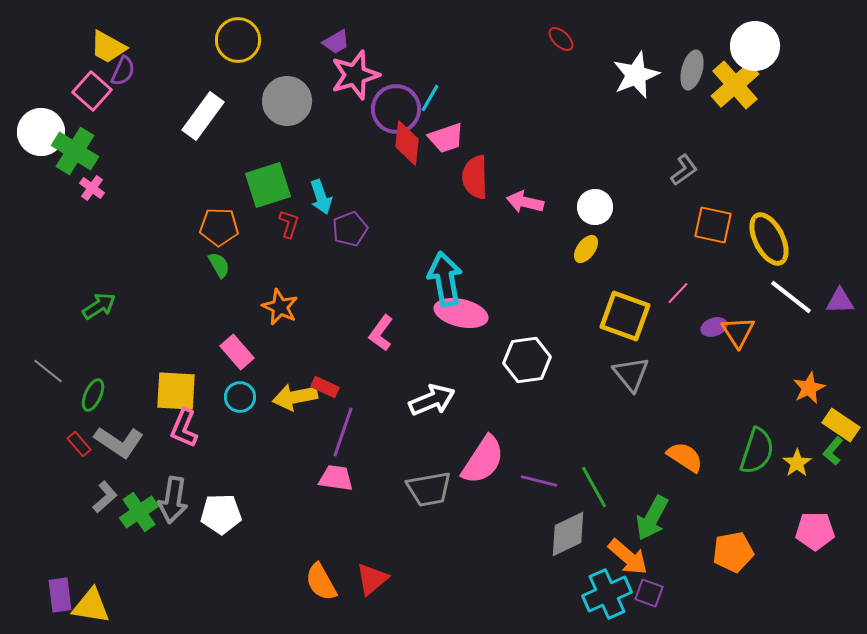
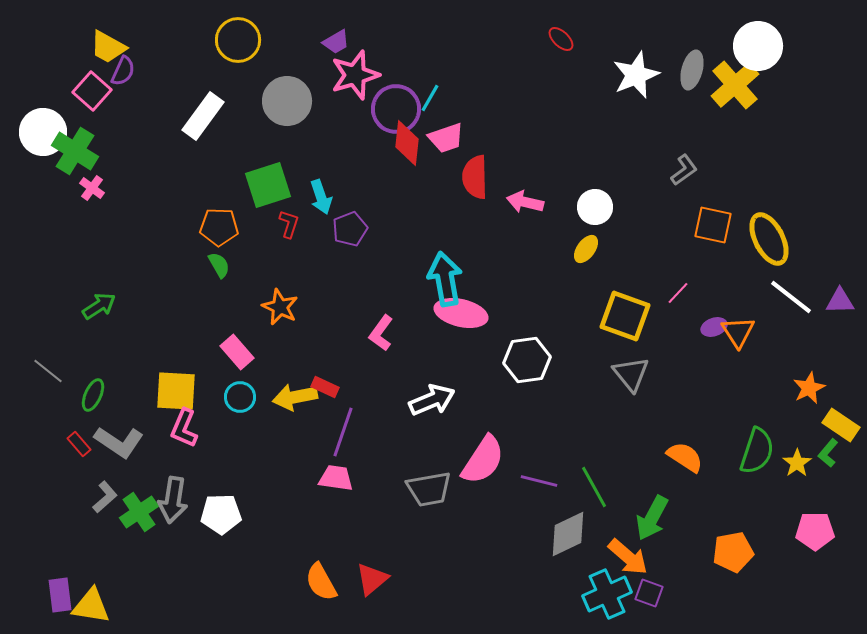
white circle at (755, 46): moved 3 px right
white circle at (41, 132): moved 2 px right
green L-shape at (833, 451): moved 5 px left, 2 px down
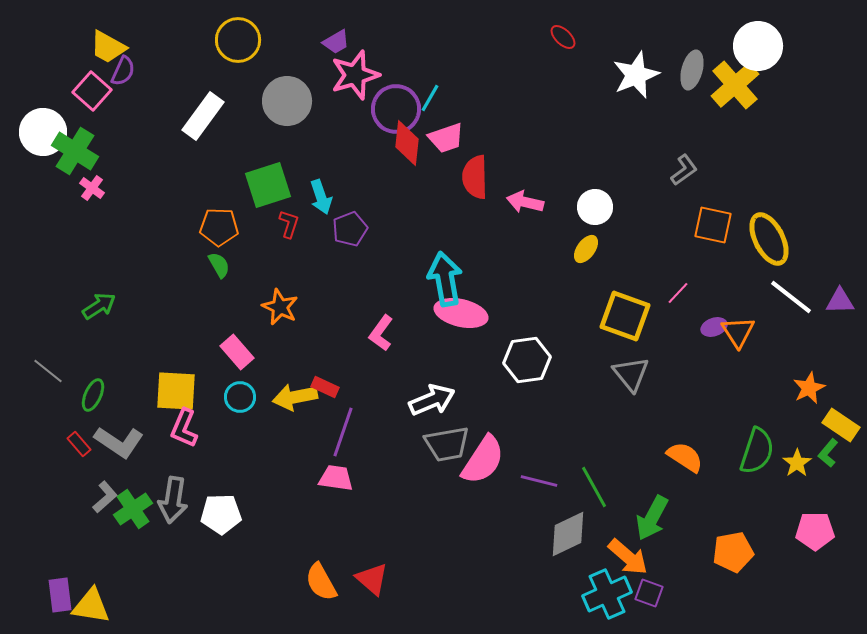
red ellipse at (561, 39): moved 2 px right, 2 px up
gray trapezoid at (429, 489): moved 18 px right, 45 px up
green cross at (139, 512): moved 6 px left, 3 px up
red triangle at (372, 579): rotated 39 degrees counterclockwise
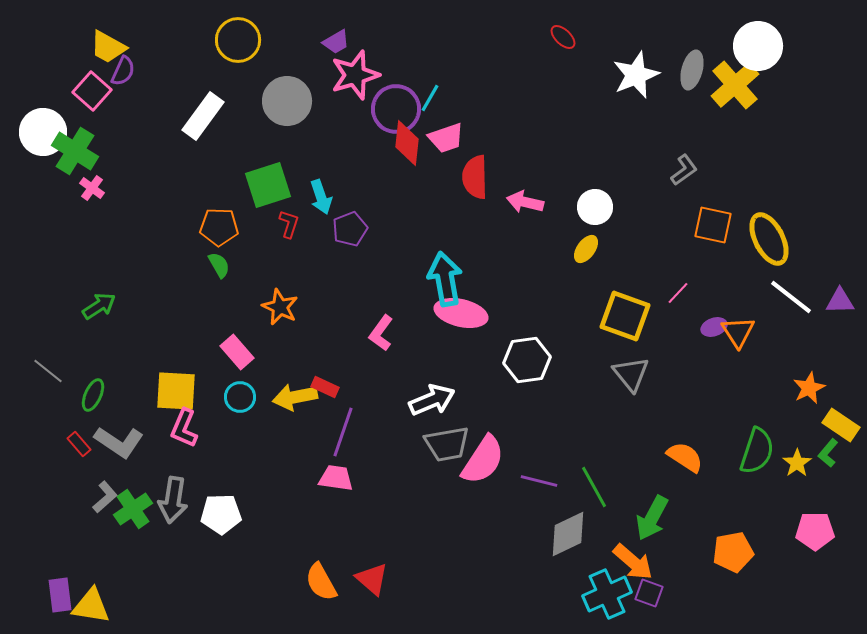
orange arrow at (628, 557): moved 5 px right, 5 px down
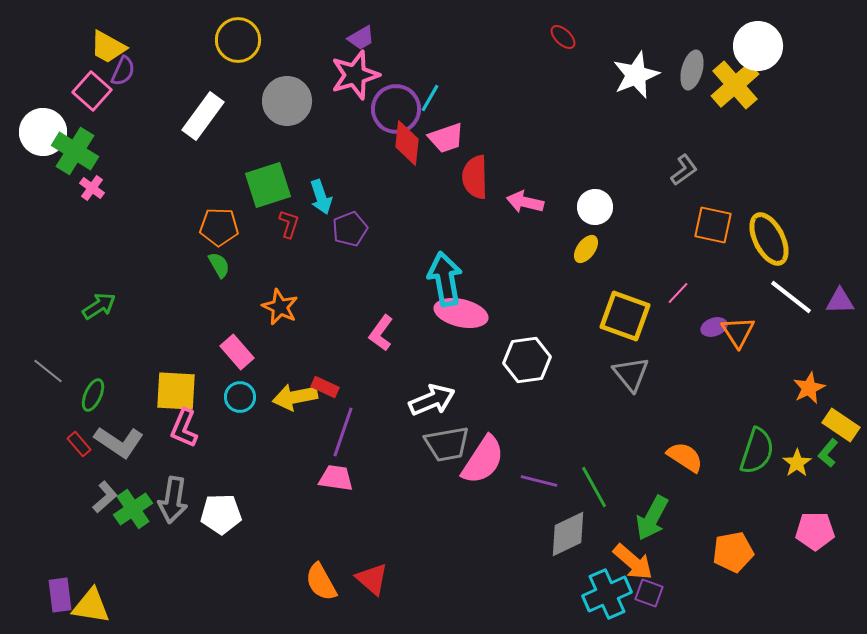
purple trapezoid at (336, 42): moved 25 px right, 4 px up
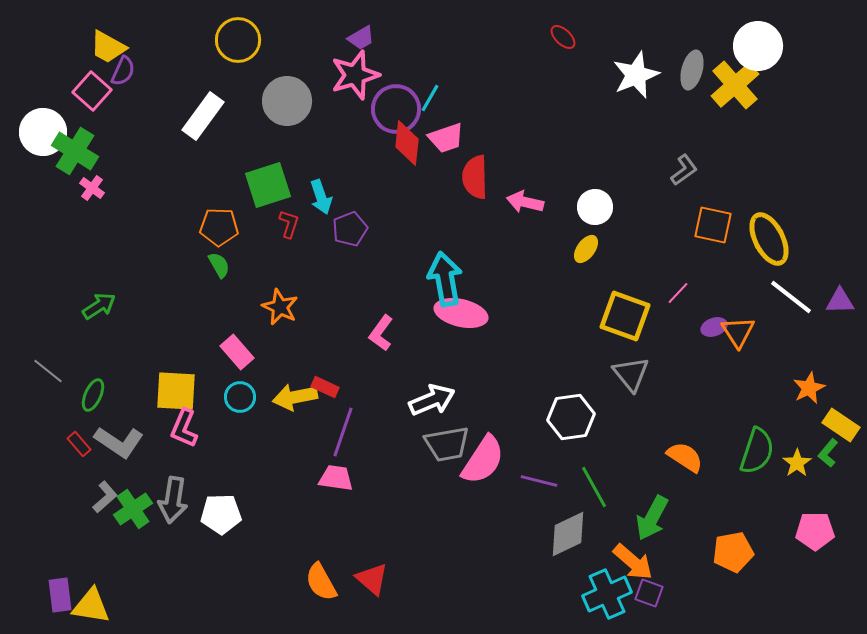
white hexagon at (527, 360): moved 44 px right, 57 px down
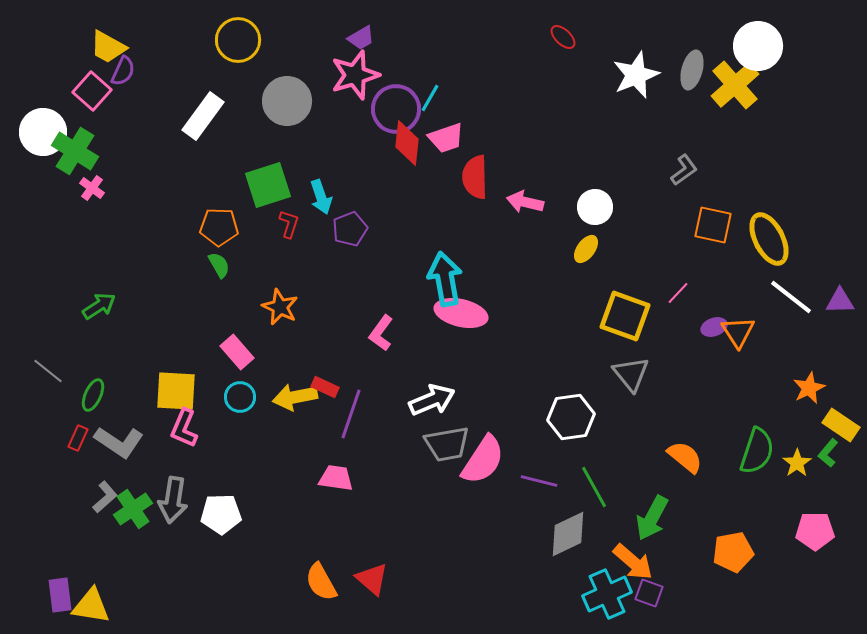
purple line at (343, 432): moved 8 px right, 18 px up
red rectangle at (79, 444): moved 1 px left, 6 px up; rotated 65 degrees clockwise
orange semicircle at (685, 457): rotated 6 degrees clockwise
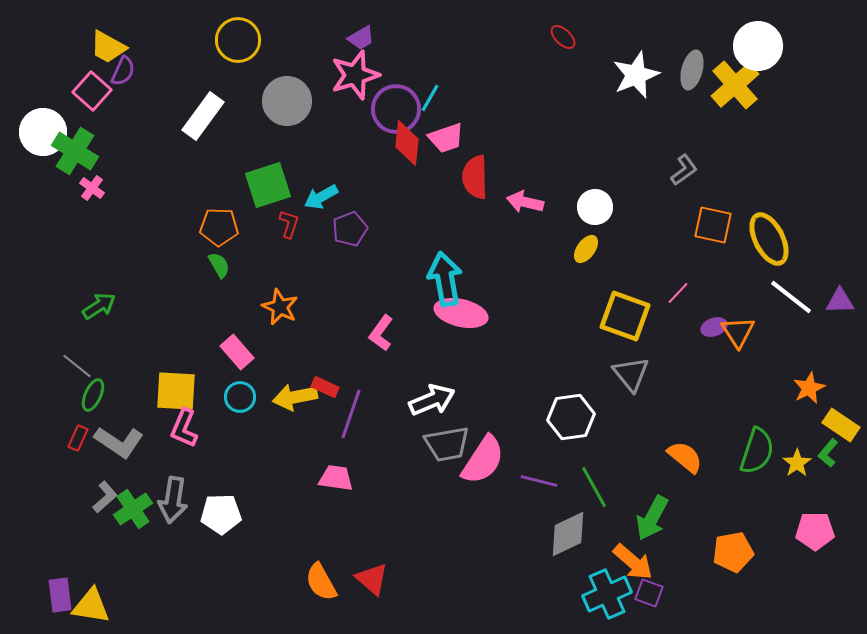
cyan arrow at (321, 197): rotated 80 degrees clockwise
gray line at (48, 371): moved 29 px right, 5 px up
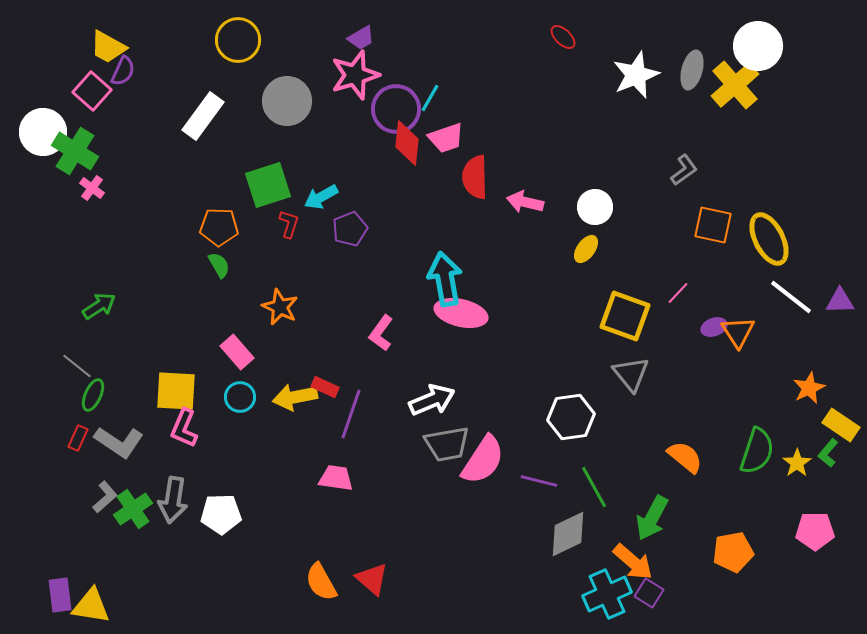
purple square at (649, 593): rotated 12 degrees clockwise
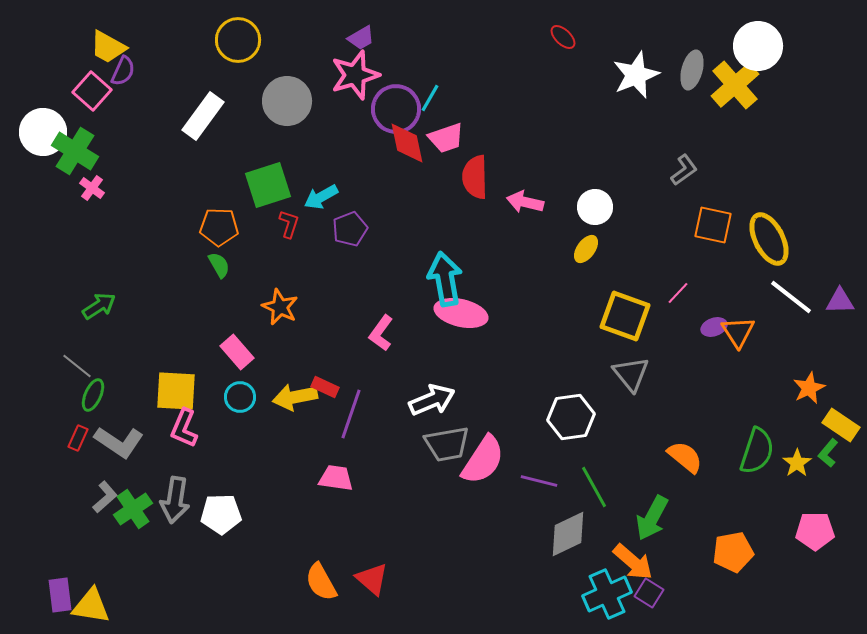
red diamond at (407, 143): rotated 18 degrees counterclockwise
gray arrow at (173, 500): moved 2 px right
